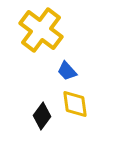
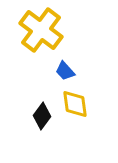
blue trapezoid: moved 2 px left
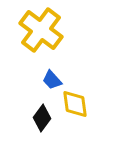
blue trapezoid: moved 13 px left, 9 px down
black diamond: moved 2 px down
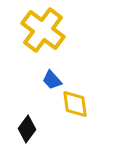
yellow cross: moved 2 px right
black diamond: moved 15 px left, 11 px down
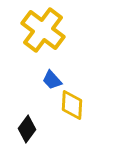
yellow diamond: moved 3 px left, 1 px down; rotated 12 degrees clockwise
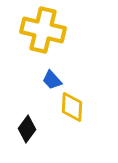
yellow cross: rotated 24 degrees counterclockwise
yellow diamond: moved 2 px down
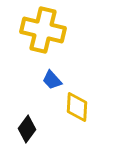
yellow diamond: moved 5 px right
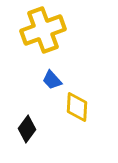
yellow cross: rotated 33 degrees counterclockwise
